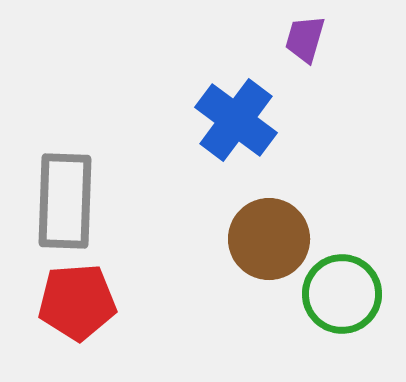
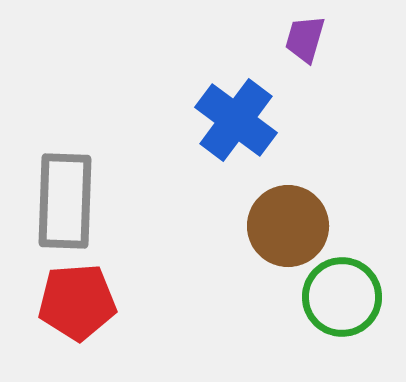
brown circle: moved 19 px right, 13 px up
green circle: moved 3 px down
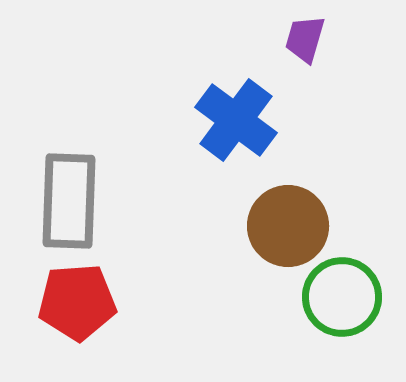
gray rectangle: moved 4 px right
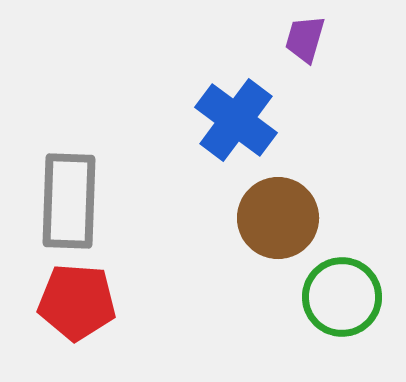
brown circle: moved 10 px left, 8 px up
red pentagon: rotated 8 degrees clockwise
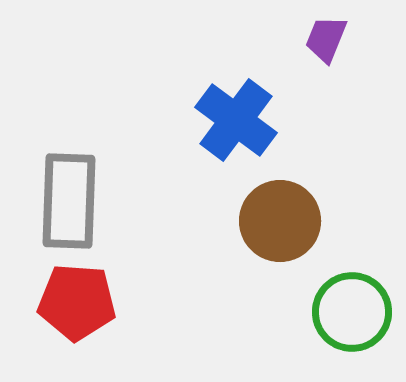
purple trapezoid: moved 21 px right; rotated 6 degrees clockwise
brown circle: moved 2 px right, 3 px down
green circle: moved 10 px right, 15 px down
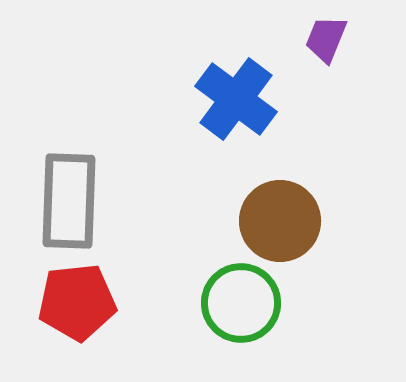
blue cross: moved 21 px up
red pentagon: rotated 10 degrees counterclockwise
green circle: moved 111 px left, 9 px up
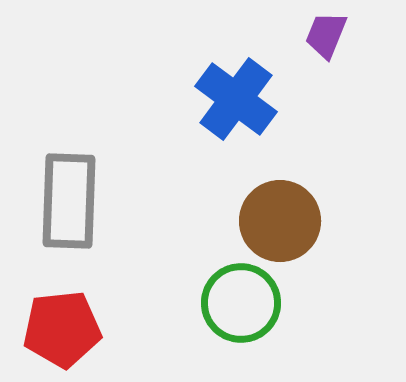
purple trapezoid: moved 4 px up
red pentagon: moved 15 px left, 27 px down
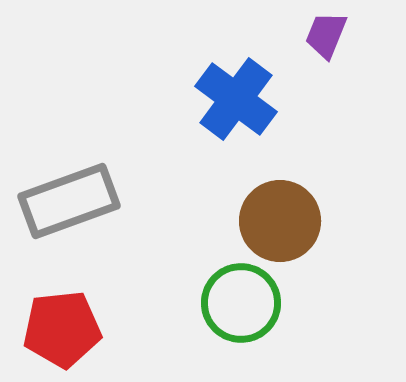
gray rectangle: rotated 68 degrees clockwise
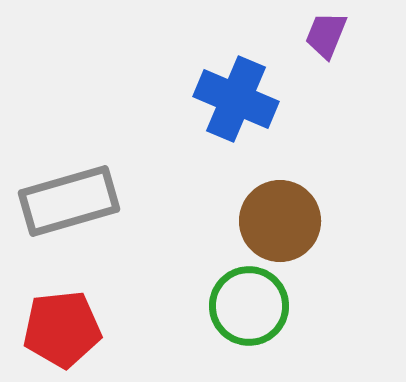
blue cross: rotated 14 degrees counterclockwise
gray rectangle: rotated 4 degrees clockwise
green circle: moved 8 px right, 3 px down
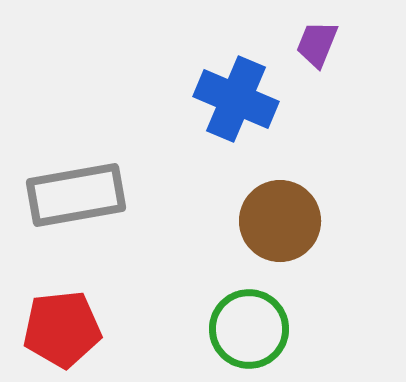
purple trapezoid: moved 9 px left, 9 px down
gray rectangle: moved 7 px right, 6 px up; rotated 6 degrees clockwise
green circle: moved 23 px down
